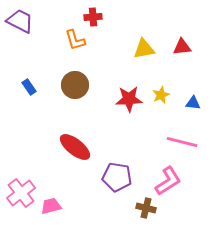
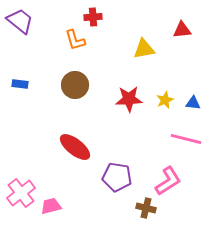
purple trapezoid: rotated 12 degrees clockwise
red triangle: moved 17 px up
blue rectangle: moved 9 px left, 3 px up; rotated 49 degrees counterclockwise
yellow star: moved 4 px right, 5 px down
pink line: moved 4 px right, 3 px up
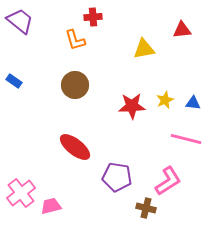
blue rectangle: moved 6 px left, 3 px up; rotated 28 degrees clockwise
red star: moved 3 px right, 7 px down
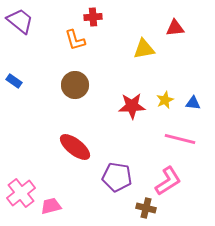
red triangle: moved 7 px left, 2 px up
pink line: moved 6 px left
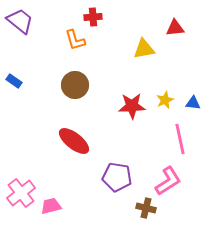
pink line: rotated 64 degrees clockwise
red ellipse: moved 1 px left, 6 px up
